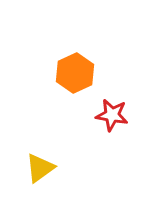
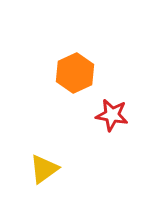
yellow triangle: moved 4 px right, 1 px down
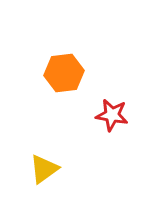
orange hexagon: moved 11 px left; rotated 18 degrees clockwise
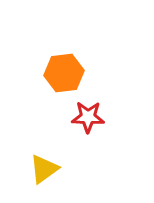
red star: moved 24 px left, 2 px down; rotated 8 degrees counterclockwise
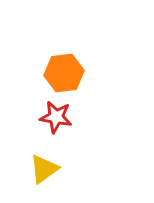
red star: moved 32 px left; rotated 8 degrees clockwise
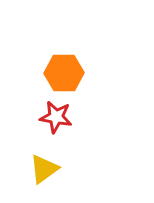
orange hexagon: rotated 6 degrees clockwise
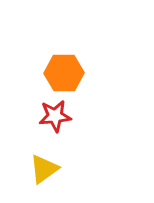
red star: moved 1 px left, 1 px up; rotated 16 degrees counterclockwise
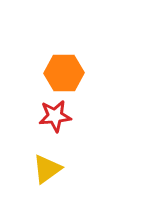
yellow triangle: moved 3 px right
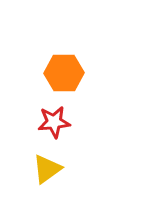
red star: moved 1 px left, 6 px down
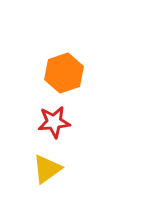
orange hexagon: rotated 18 degrees counterclockwise
